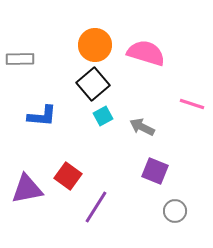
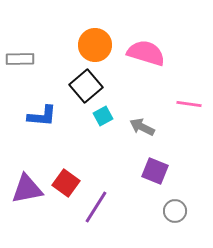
black square: moved 7 px left, 2 px down
pink line: moved 3 px left; rotated 10 degrees counterclockwise
red square: moved 2 px left, 7 px down
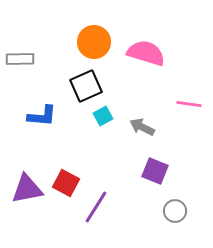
orange circle: moved 1 px left, 3 px up
black square: rotated 16 degrees clockwise
red square: rotated 8 degrees counterclockwise
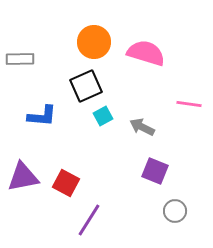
purple triangle: moved 4 px left, 12 px up
purple line: moved 7 px left, 13 px down
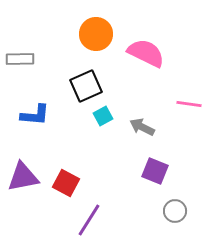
orange circle: moved 2 px right, 8 px up
pink semicircle: rotated 9 degrees clockwise
blue L-shape: moved 7 px left, 1 px up
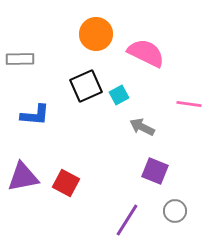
cyan square: moved 16 px right, 21 px up
purple line: moved 38 px right
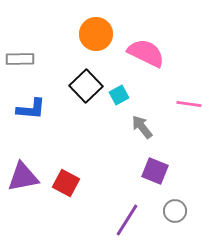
black square: rotated 20 degrees counterclockwise
blue L-shape: moved 4 px left, 6 px up
gray arrow: rotated 25 degrees clockwise
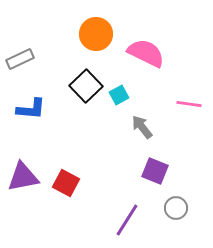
gray rectangle: rotated 24 degrees counterclockwise
gray circle: moved 1 px right, 3 px up
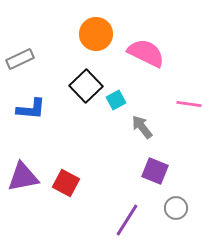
cyan square: moved 3 px left, 5 px down
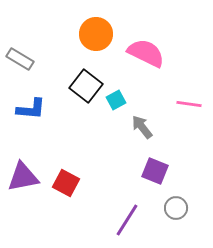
gray rectangle: rotated 56 degrees clockwise
black square: rotated 8 degrees counterclockwise
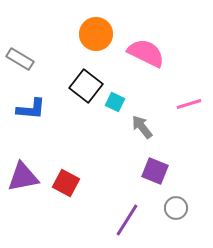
cyan square: moved 1 px left, 2 px down; rotated 36 degrees counterclockwise
pink line: rotated 25 degrees counterclockwise
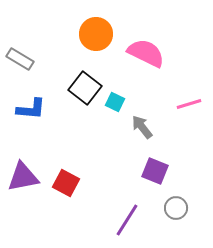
black square: moved 1 px left, 2 px down
